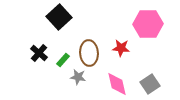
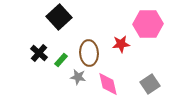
red star: moved 4 px up; rotated 12 degrees counterclockwise
green rectangle: moved 2 px left
pink diamond: moved 9 px left
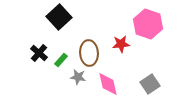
pink hexagon: rotated 20 degrees clockwise
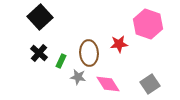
black square: moved 19 px left
red star: moved 2 px left
green rectangle: moved 1 px down; rotated 16 degrees counterclockwise
pink diamond: rotated 20 degrees counterclockwise
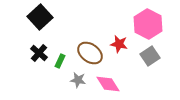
pink hexagon: rotated 8 degrees clockwise
red star: rotated 18 degrees clockwise
brown ellipse: moved 1 px right; rotated 50 degrees counterclockwise
green rectangle: moved 1 px left
gray star: moved 3 px down
gray square: moved 28 px up
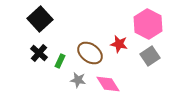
black square: moved 2 px down
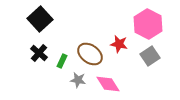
brown ellipse: moved 1 px down
green rectangle: moved 2 px right
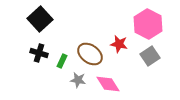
black cross: rotated 24 degrees counterclockwise
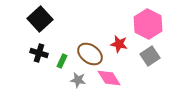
pink diamond: moved 1 px right, 6 px up
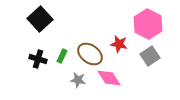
black cross: moved 1 px left, 6 px down
green rectangle: moved 5 px up
